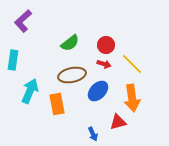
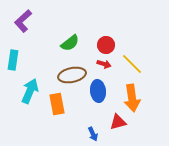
blue ellipse: rotated 50 degrees counterclockwise
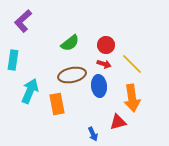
blue ellipse: moved 1 px right, 5 px up
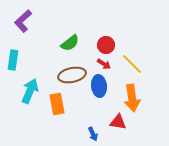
red arrow: rotated 16 degrees clockwise
red triangle: rotated 24 degrees clockwise
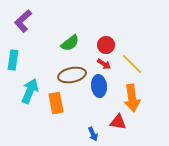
orange rectangle: moved 1 px left, 1 px up
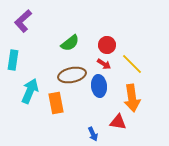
red circle: moved 1 px right
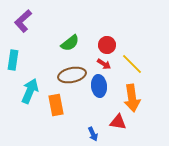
orange rectangle: moved 2 px down
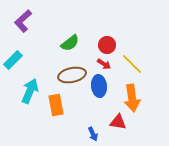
cyan rectangle: rotated 36 degrees clockwise
